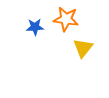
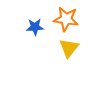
yellow triangle: moved 14 px left
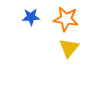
blue star: moved 4 px left, 10 px up
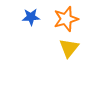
orange star: rotated 25 degrees counterclockwise
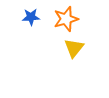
yellow triangle: moved 5 px right
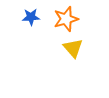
yellow triangle: moved 1 px left; rotated 20 degrees counterclockwise
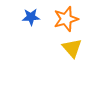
yellow triangle: moved 1 px left
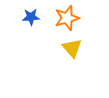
orange star: moved 1 px right, 1 px up
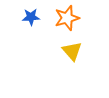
yellow triangle: moved 3 px down
